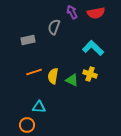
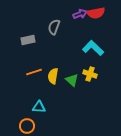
purple arrow: moved 8 px right, 2 px down; rotated 96 degrees clockwise
green triangle: rotated 16 degrees clockwise
orange circle: moved 1 px down
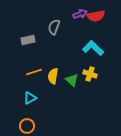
red semicircle: moved 3 px down
cyan triangle: moved 9 px left, 9 px up; rotated 32 degrees counterclockwise
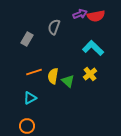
gray rectangle: moved 1 px left, 1 px up; rotated 48 degrees counterclockwise
yellow cross: rotated 32 degrees clockwise
green triangle: moved 4 px left, 1 px down
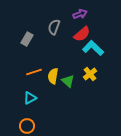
red semicircle: moved 14 px left, 18 px down; rotated 30 degrees counterclockwise
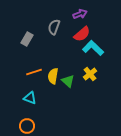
cyan triangle: rotated 48 degrees clockwise
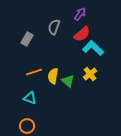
purple arrow: rotated 32 degrees counterclockwise
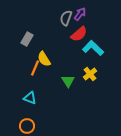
gray semicircle: moved 12 px right, 9 px up
red semicircle: moved 3 px left
orange line: moved 1 px right, 4 px up; rotated 49 degrees counterclockwise
yellow semicircle: moved 9 px left, 17 px up; rotated 42 degrees counterclockwise
green triangle: rotated 16 degrees clockwise
